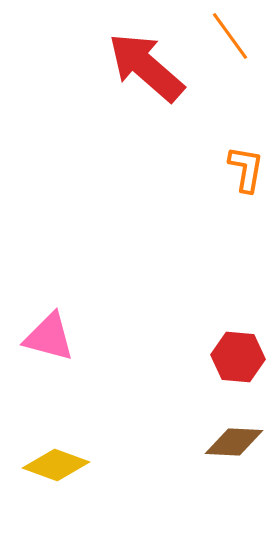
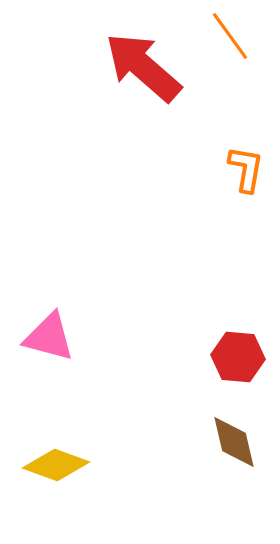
red arrow: moved 3 px left
brown diamond: rotated 74 degrees clockwise
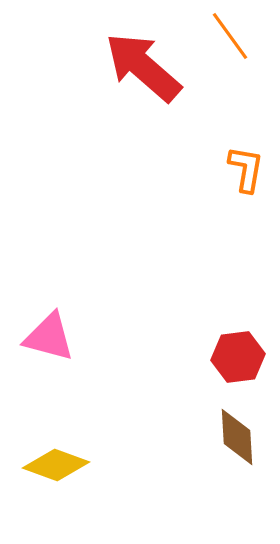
red hexagon: rotated 12 degrees counterclockwise
brown diamond: moved 3 px right, 5 px up; rotated 10 degrees clockwise
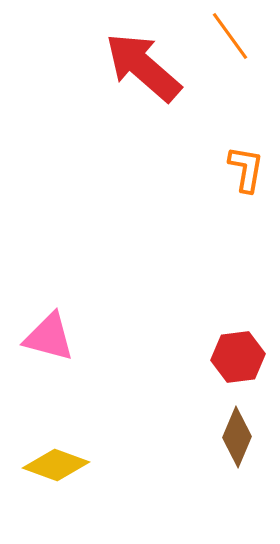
brown diamond: rotated 26 degrees clockwise
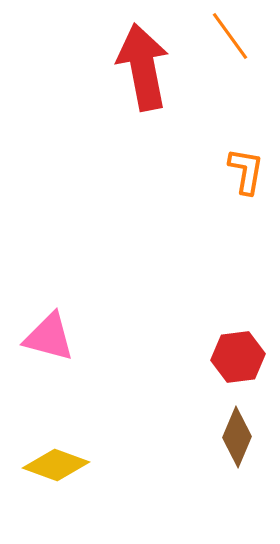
red arrow: rotated 38 degrees clockwise
orange L-shape: moved 2 px down
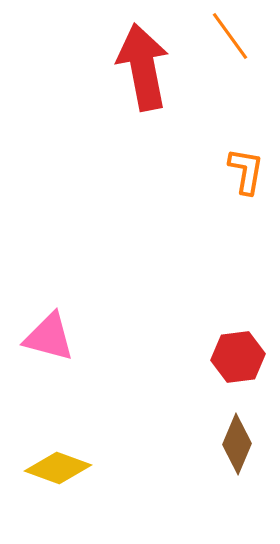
brown diamond: moved 7 px down
yellow diamond: moved 2 px right, 3 px down
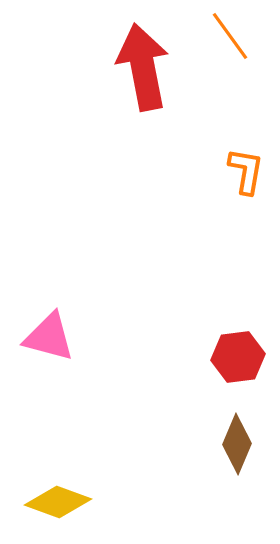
yellow diamond: moved 34 px down
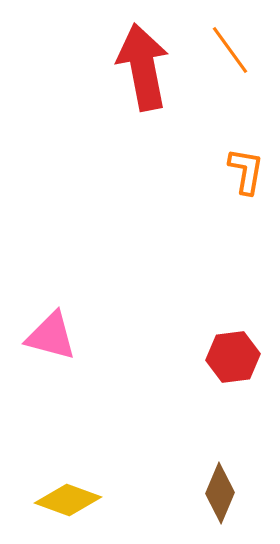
orange line: moved 14 px down
pink triangle: moved 2 px right, 1 px up
red hexagon: moved 5 px left
brown diamond: moved 17 px left, 49 px down
yellow diamond: moved 10 px right, 2 px up
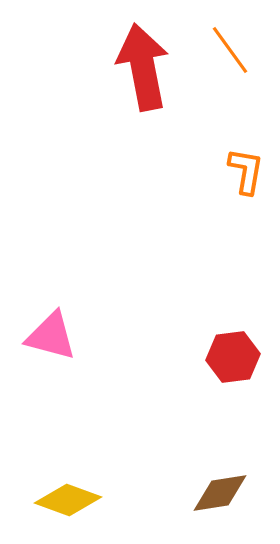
brown diamond: rotated 58 degrees clockwise
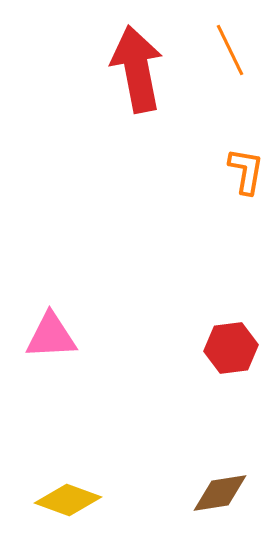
orange line: rotated 10 degrees clockwise
red arrow: moved 6 px left, 2 px down
pink triangle: rotated 18 degrees counterclockwise
red hexagon: moved 2 px left, 9 px up
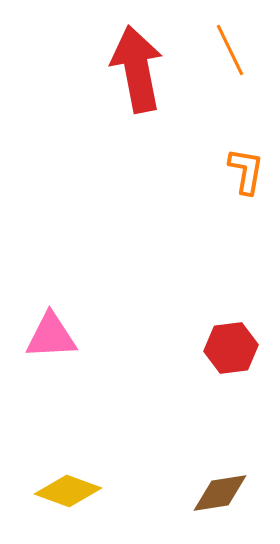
yellow diamond: moved 9 px up
